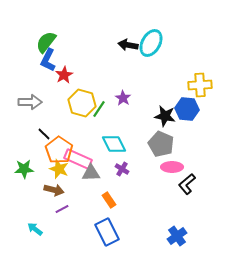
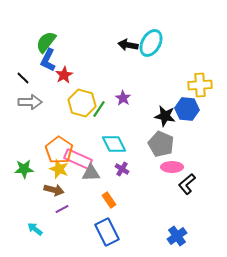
black line: moved 21 px left, 56 px up
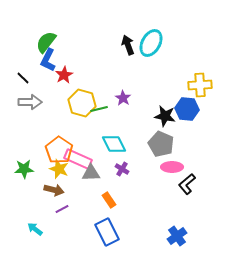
black arrow: rotated 60 degrees clockwise
green line: rotated 42 degrees clockwise
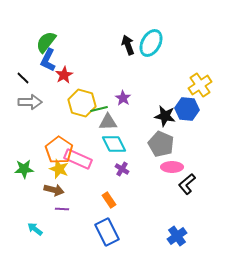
yellow cross: rotated 30 degrees counterclockwise
gray triangle: moved 17 px right, 51 px up
purple line: rotated 32 degrees clockwise
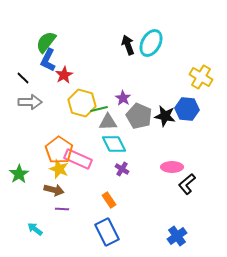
yellow cross: moved 1 px right, 8 px up; rotated 25 degrees counterclockwise
gray pentagon: moved 22 px left, 28 px up
green star: moved 5 px left, 5 px down; rotated 30 degrees counterclockwise
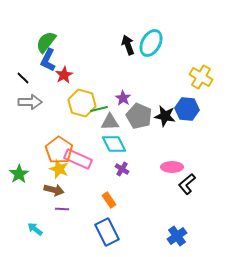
gray triangle: moved 2 px right
